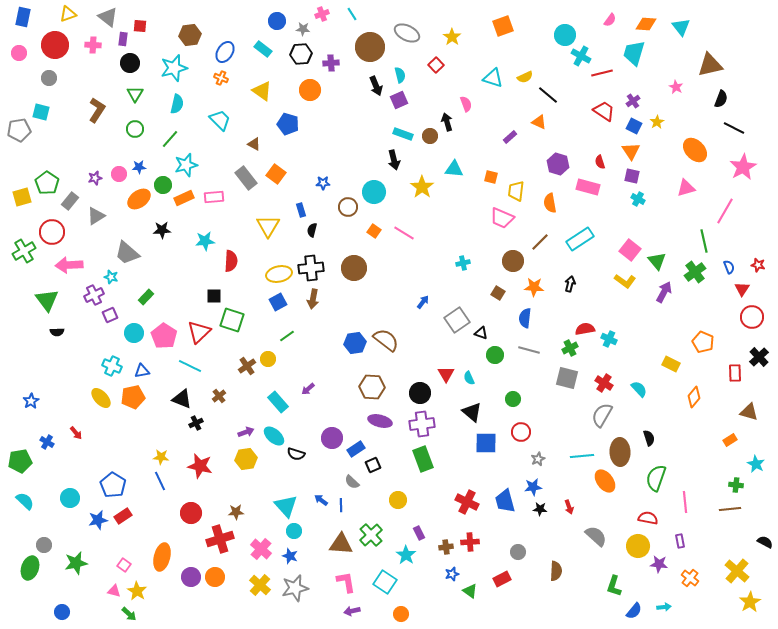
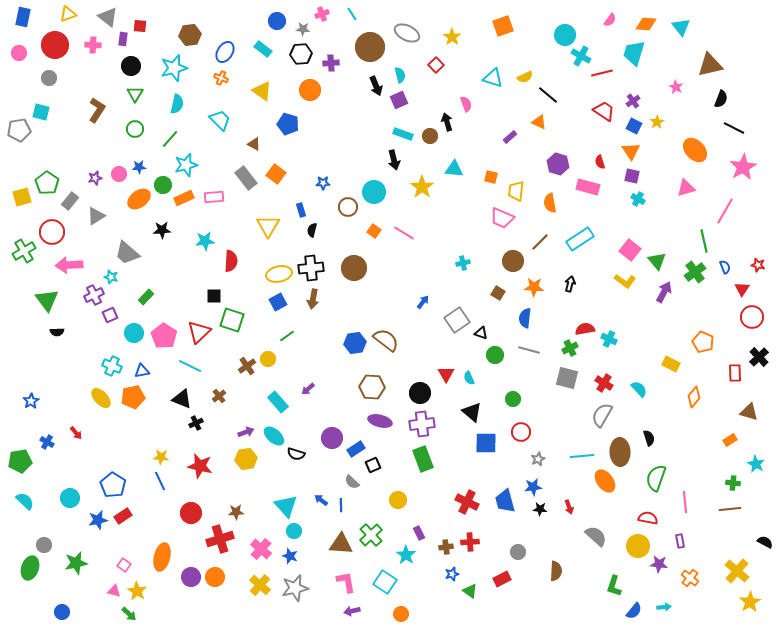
black circle at (130, 63): moved 1 px right, 3 px down
blue semicircle at (729, 267): moved 4 px left
green cross at (736, 485): moved 3 px left, 2 px up
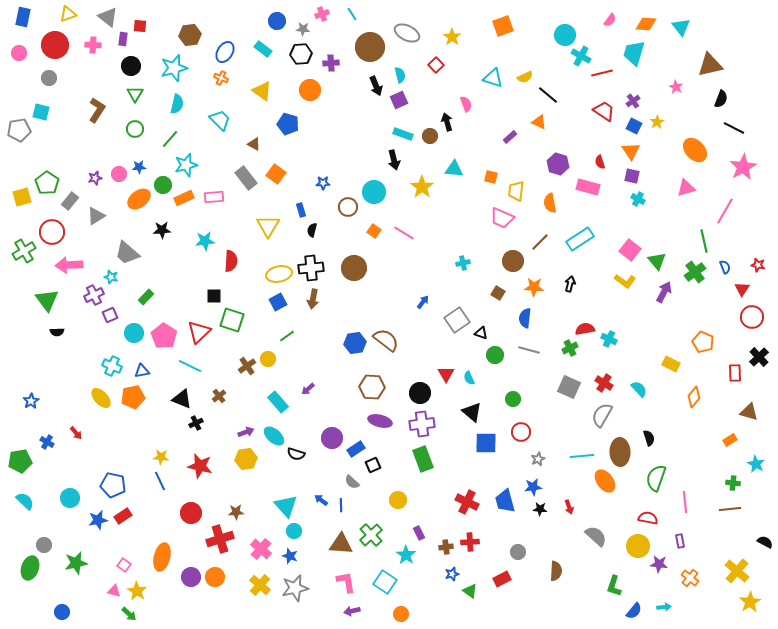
gray square at (567, 378): moved 2 px right, 9 px down; rotated 10 degrees clockwise
blue pentagon at (113, 485): rotated 20 degrees counterclockwise
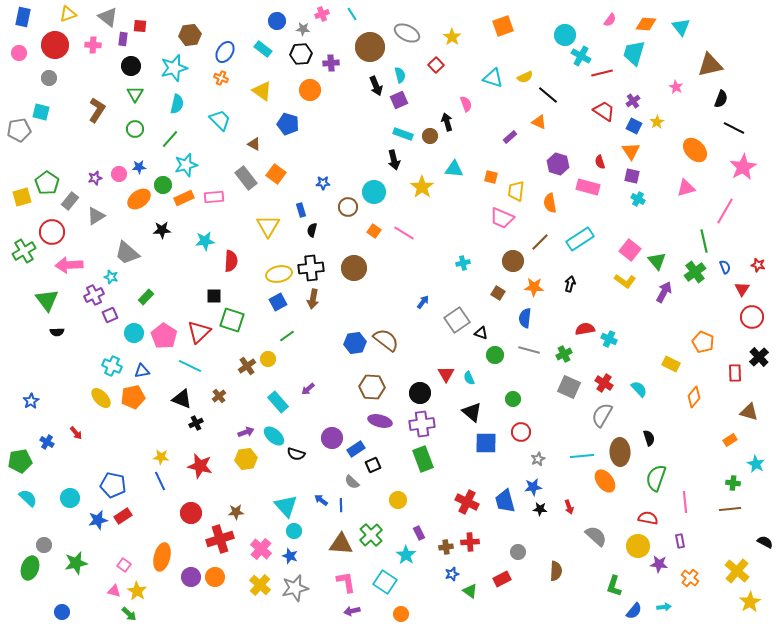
green cross at (570, 348): moved 6 px left, 6 px down
cyan semicircle at (25, 501): moved 3 px right, 3 px up
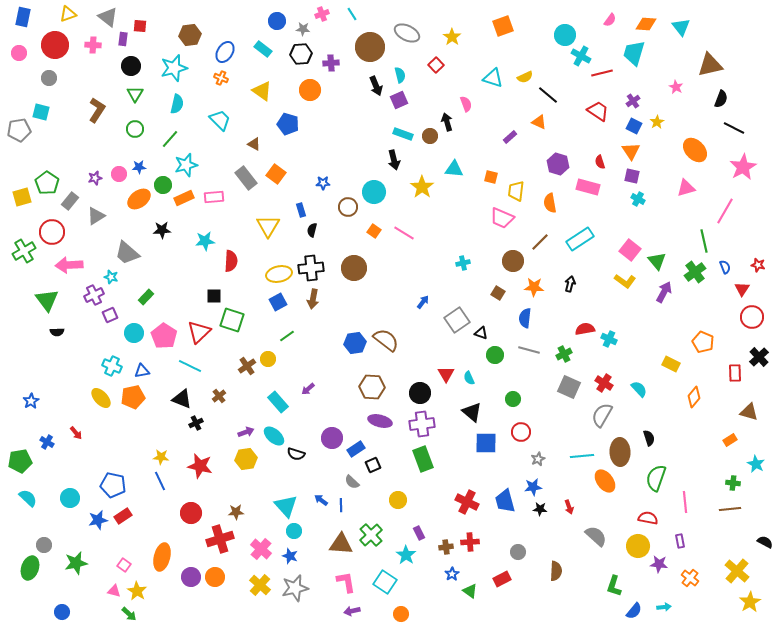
red trapezoid at (604, 111): moved 6 px left
blue star at (452, 574): rotated 16 degrees counterclockwise
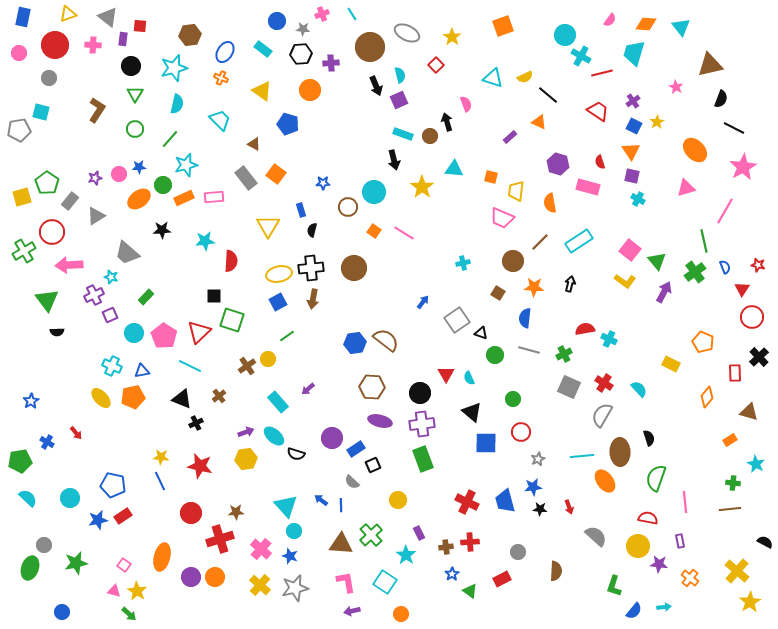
cyan rectangle at (580, 239): moved 1 px left, 2 px down
orange diamond at (694, 397): moved 13 px right
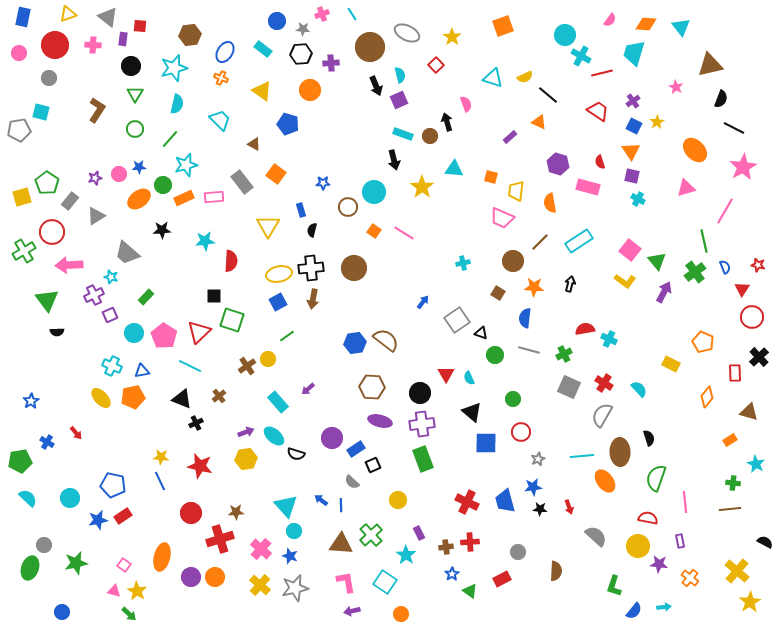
gray rectangle at (246, 178): moved 4 px left, 4 px down
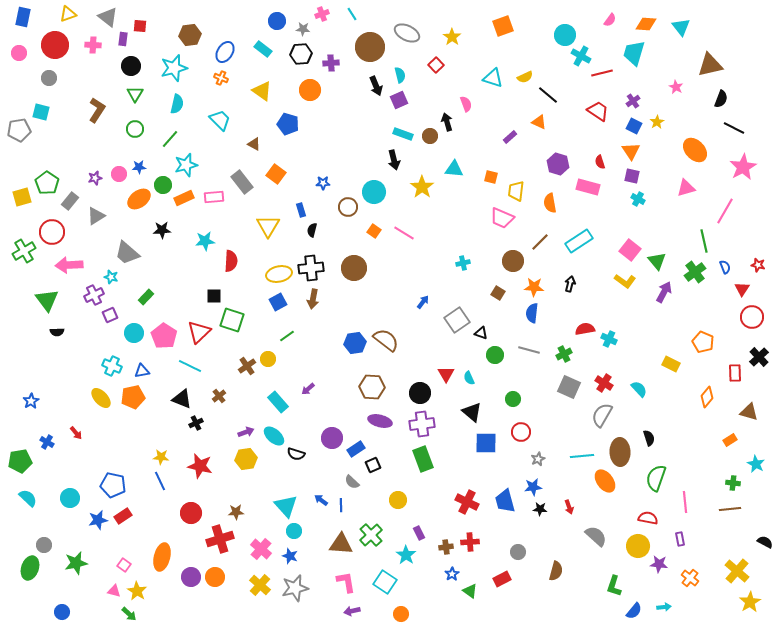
blue semicircle at (525, 318): moved 7 px right, 5 px up
purple rectangle at (680, 541): moved 2 px up
brown semicircle at (556, 571): rotated 12 degrees clockwise
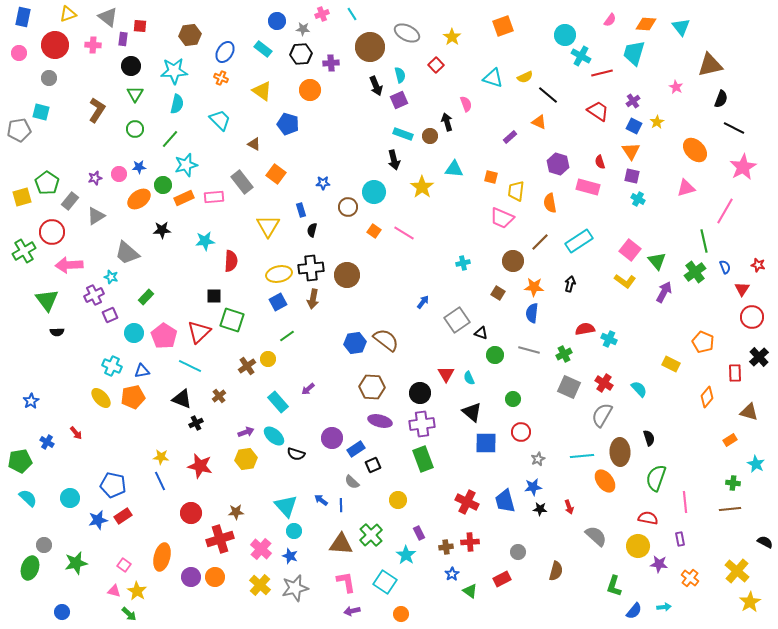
cyan star at (174, 68): moved 3 px down; rotated 12 degrees clockwise
brown circle at (354, 268): moved 7 px left, 7 px down
